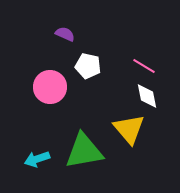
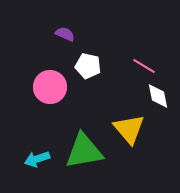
white diamond: moved 11 px right
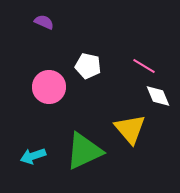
purple semicircle: moved 21 px left, 12 px up
pink circle: moved 1 px left
white diamond: rotated 12 degrees counterclockwise
yellow triangle: moved 1 px right
green triangle: rotated 15 degrees counterclockwise
cyan arrow: moved 4 px left, 3 px up
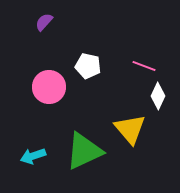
purple semicircle: rotated 72 degrees counterclockwise
pink line: rotated 10 degrees counterclockwise
white diamond: rotated 48 degrees clockwise
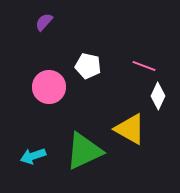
yellow triangle: rotated 20 degrees counterclockwise
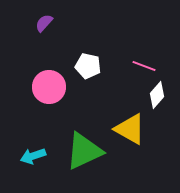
purple semicircle: moved 1 px down
white diamond: moved 1 px left, 1 px up; rotated 16 degrees clockwise
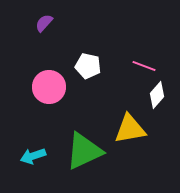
yellow triangle: rotated 40 degrees counterclockwise
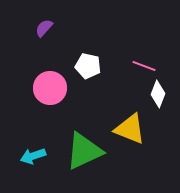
purple semicircle: moved 5 px down
pink circle: moved 1 px right, 1 px down
white diamond: moved 1 px right, 1 px up; rotated 20 degrees counterclockwise
yellow triangle: rotated 32 degrees clockwise
